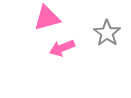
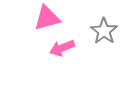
gray star: moved 3 px left, 2 px up
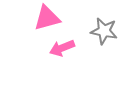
gray star: rotated 24 degrees counterclockwise
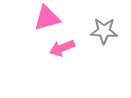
gray star: rotated 8 degrees counterclockwise
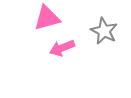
gray star: rotated 24 degrees clockwise
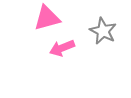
gray star: moved 1 px left
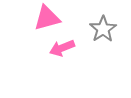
gray star: moved 2 px up; rotated 12 degrees clockwise
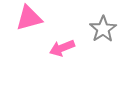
pink triangle: moved 18 px left
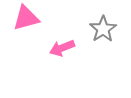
pink triangle: moved 3 px left
